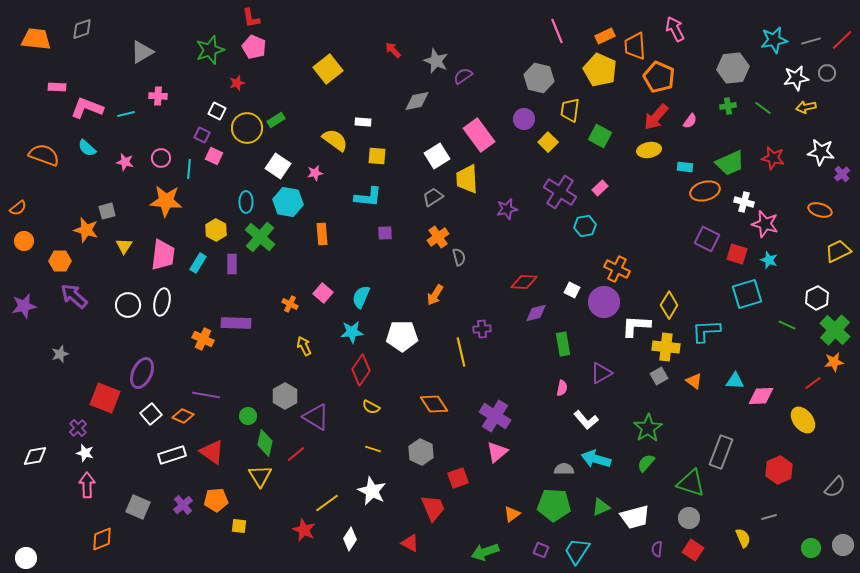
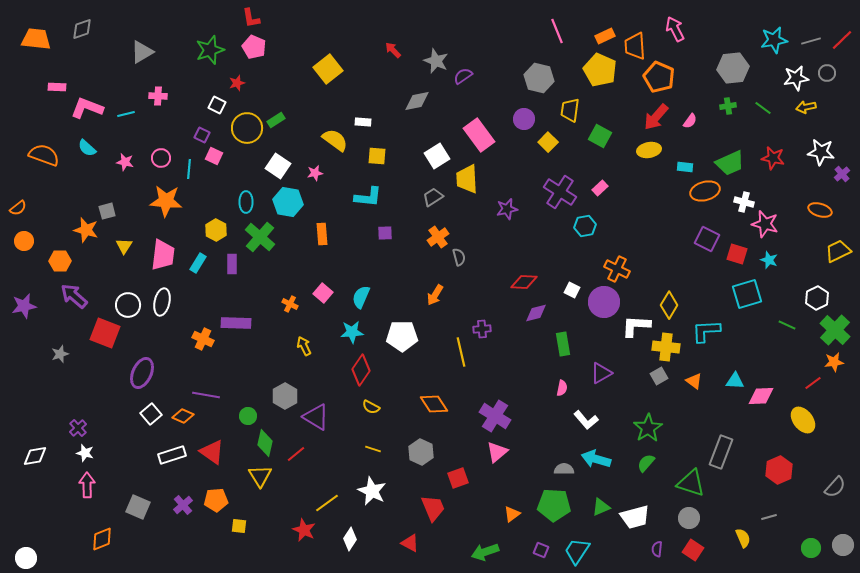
white square at (217, 111): moved 6 px up
red square at (105, 398): moved 65 px up
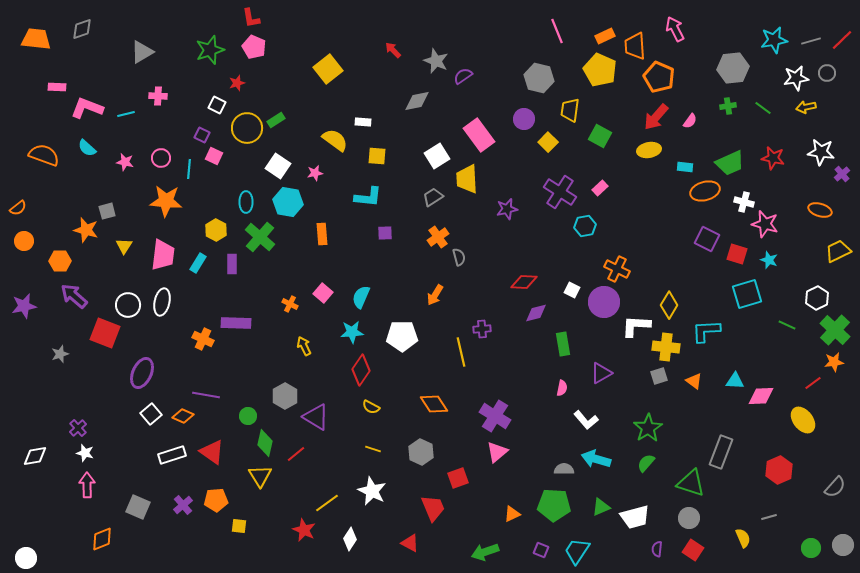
gray square at (659, 376): rotated 12 degrees clockwise
orange triangle at (512, 514): rotated 12 degrees clockwise
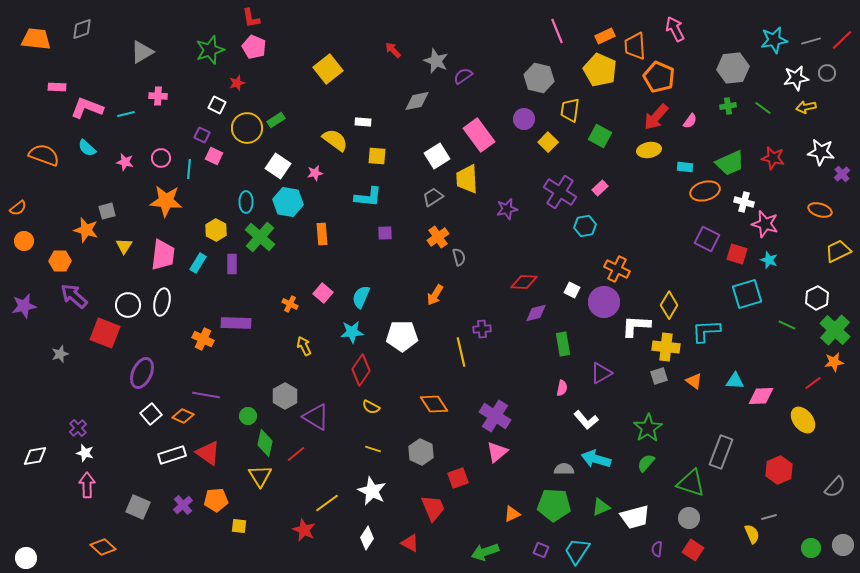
red triangle at (212, 452): moved 4 px left, 1 px down
yellow semicircle at (743, 538): moved 9 px right, 4 px up
orange diamond at (102, 539): moved 1 px right, 8 px down; rotated 65 degrees clockwise
white diamond at (350, 539): moved 17 px right, 1 px up
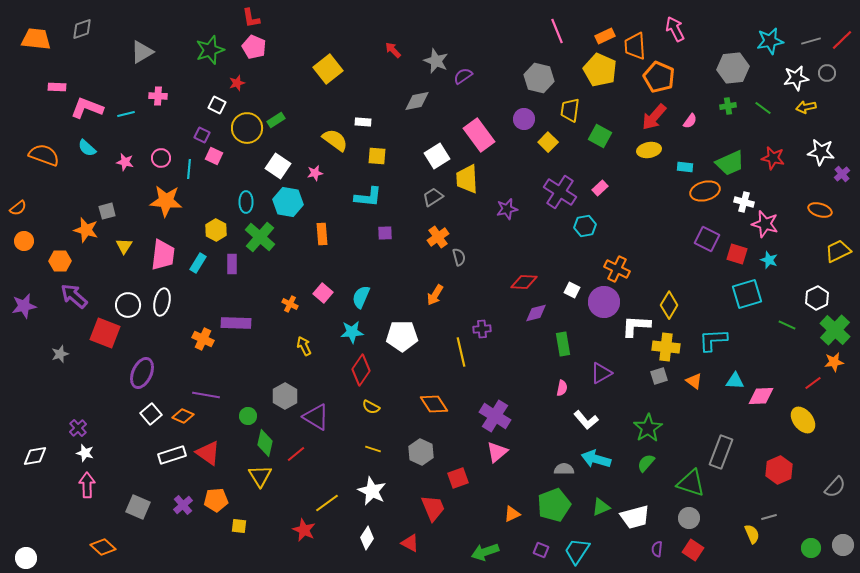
cyan star at (774, 40): moved 4 px left, 1 px down
red arrow at (656, 117): moved 2 px left
cyan L-shape at (706, 331): moved 7 px right, 9 px down
green pentagon at (554, 505): rotated 24 degrees counterclockwise
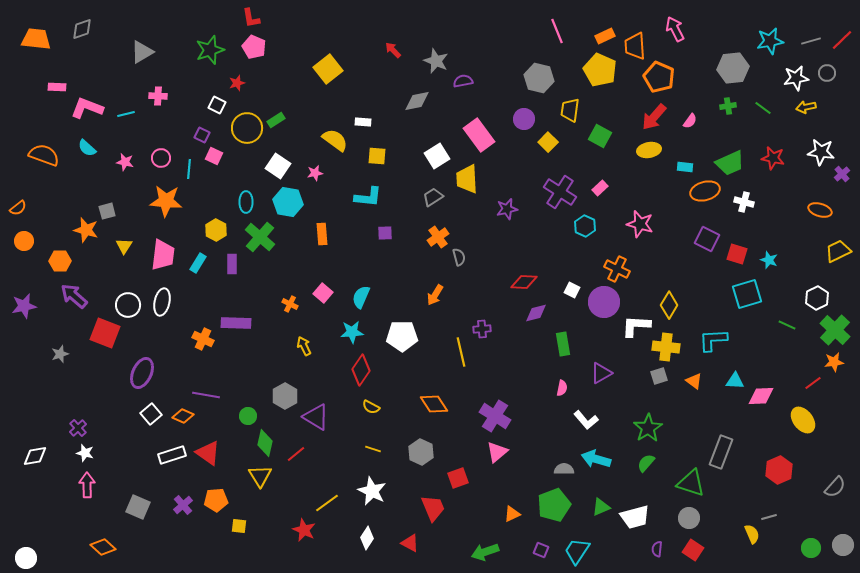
purple semicircle at (463, 76): moved 5 px down; rotated 24 degrees clockwise
pink star at (765, 224): moved 125 px left
cyan hexagon at (585, 226): rotated 25 degrees counterclockwise
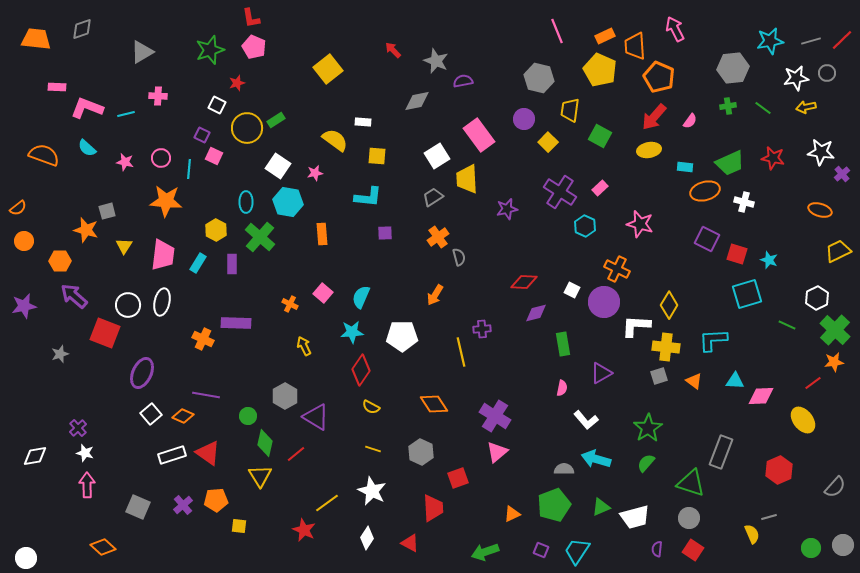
red trapezoid at (433, 508): rotated 20 degrees clockwise
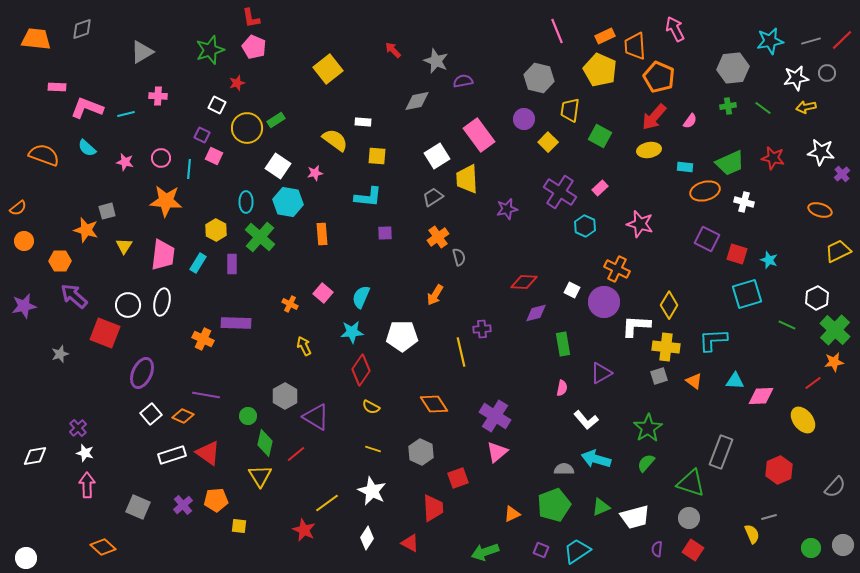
cyan trapezoid at (577, 551): rotated 24 degrees clockwise
